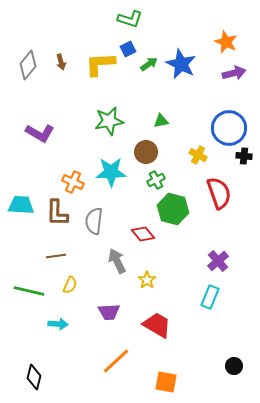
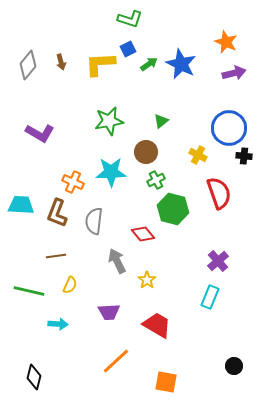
green triangle: rotated 28 degrees counterclockwise
brown L-shape: rotated 20 degrees clockwise
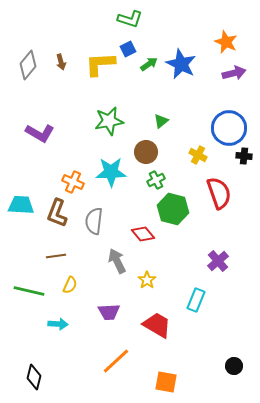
cyan rectangle: moved 14 px left, 3 px down
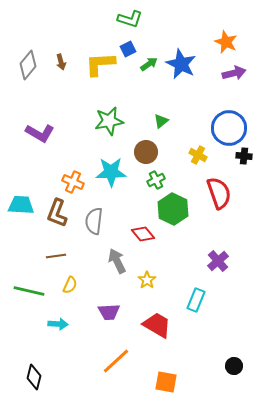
green hexagon: rotated 12 degrees clockwise
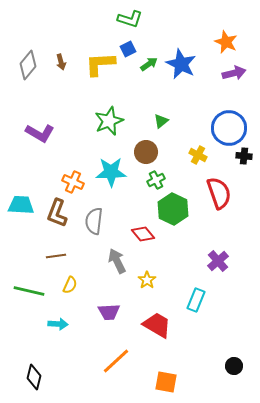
green star: rotated 12 degrees counterclockwise
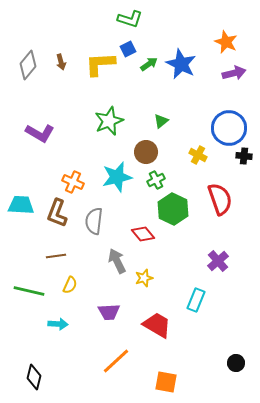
cyan star: moved 6 px right, 5 px down; rotated 12 degrees counterclockwise
red semicircle: moved 1 px right, 6 px down
yellow star: moved 3 px left, 2 px up; rotated 18 degrees clockwise
black circle: moved 2 px right, 3 px up
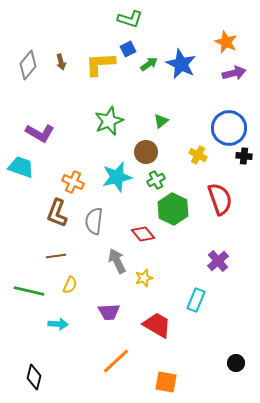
cyan trapezoid: moved 38 px up; rotated 16 degrees clockwise
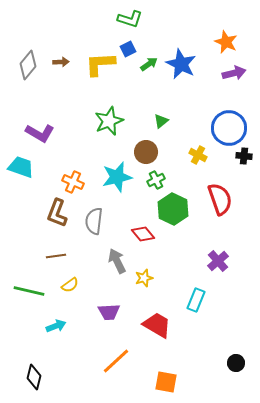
brown arrow: rotated 77 degrees counterclockwise
yellow semicircle: rotated 30 degrees clockwise
cyan arrow: moved 2 px left, 2 px down; rotated 24 degrees counterclockwise
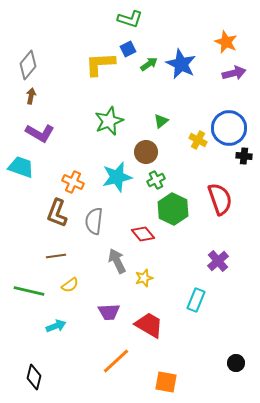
brown arrow: moved 30 px left, 34 px down; rotated 77 degrees counterclockwise
yellow cross: moved 15 px up
red trapezoid: moved 8 px left
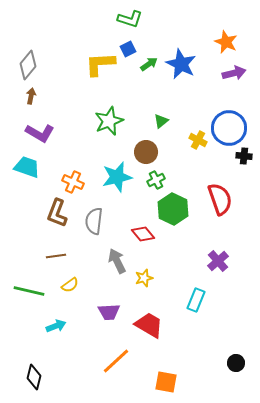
cyan trapezoid: moved 6 px right
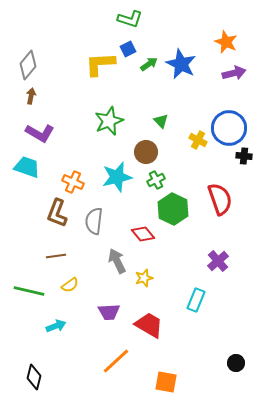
green triangle: rotated 35 degrees counterclockwise
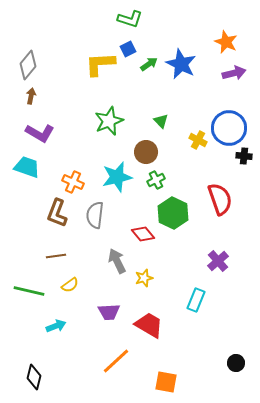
green hexagon: moved 4 px down
gray semicircle: moved 1 px right, 6 px up
